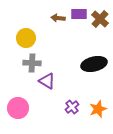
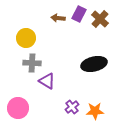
purple rectangle: rotated 63 degrees counterclockwise
orange star: moved 3 px left, 2 px down; rotated 18 degrees clockwise
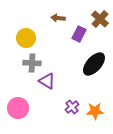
purple rectangle: moved 20 px down
black ellipse: rotated 35 degrees counterclockwise
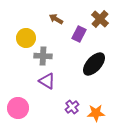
brown arrow: moved 2 px left, 1 px down; rotated 24 degrees clockwise
gray cross: moved 11 px right, 7 px up
orange star: moved 1 px right, 2 px down
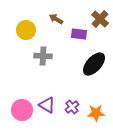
purple rectangle: rotated 70 degrees clockwise
yellow circle: moved 8 px up
purple triangle: moved 24 px down
pink circle: moved 4 px right, 2 px down
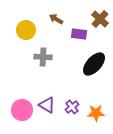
gray cross: moved 1 px down
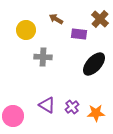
pink circle: moved 9 px left, 6 px down
